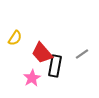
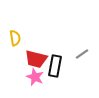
yellow semicircle: rotated 42 degrees counterclockwise
red trapezoid: moved 6 px left, 6 px down; rotated 35 degrees counterclockwise
pink star: moved 3 px right, 1 px up; rotated 18 degrees counterclockwise
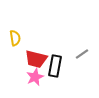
pink star: rotated 24 degrees clockwise
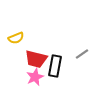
yellow semicircle: moved 1 px right; rotated 77 degrees clockwise
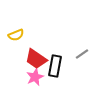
yellow semicircle: moved 3 px up
red trapezoid: rotated 20 degrees clockwise
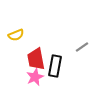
gray line: moved 7 px up
red trapezoid: rotated 45 degrees clockwise
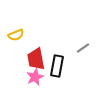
gray line: moved 1 px right, 1 px down
black rectangle: moved 2 px right
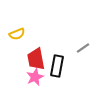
yellow semicircle: moved 1 px right, 1 px up
